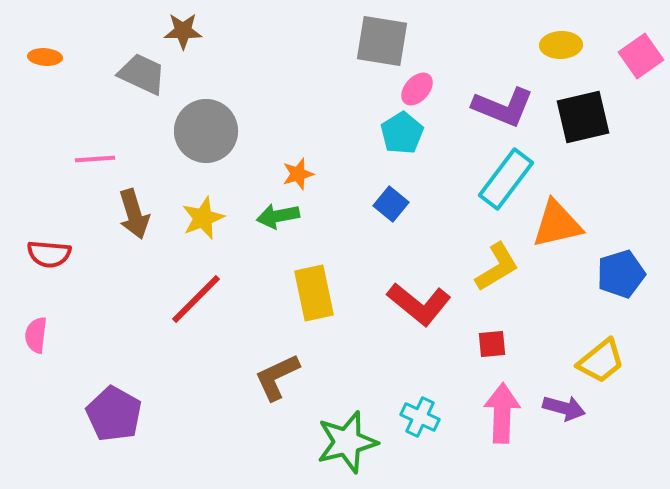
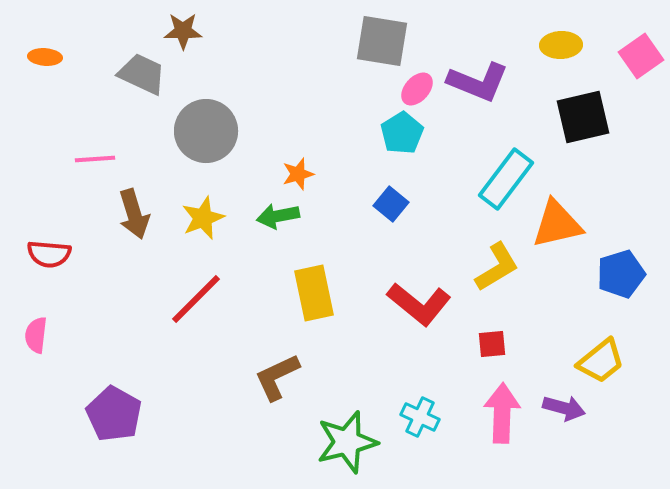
purple L-shape: moved 25 px left, 25 px up
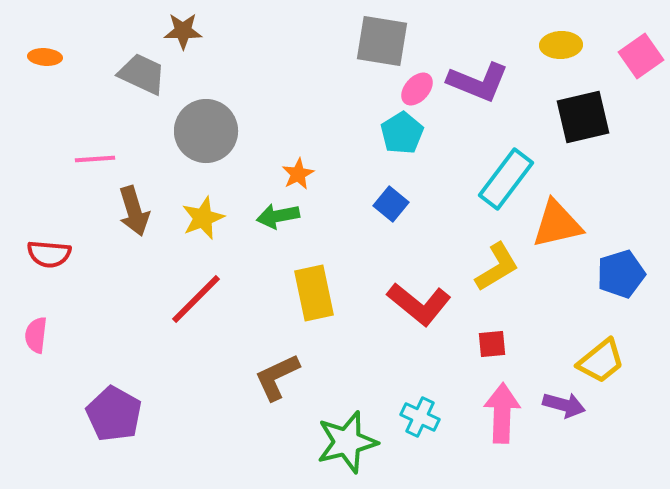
orange star: rotated 12 degrees counterclockwise
brown arrow: moved 3 px up
purple arrow: moved 3 px up
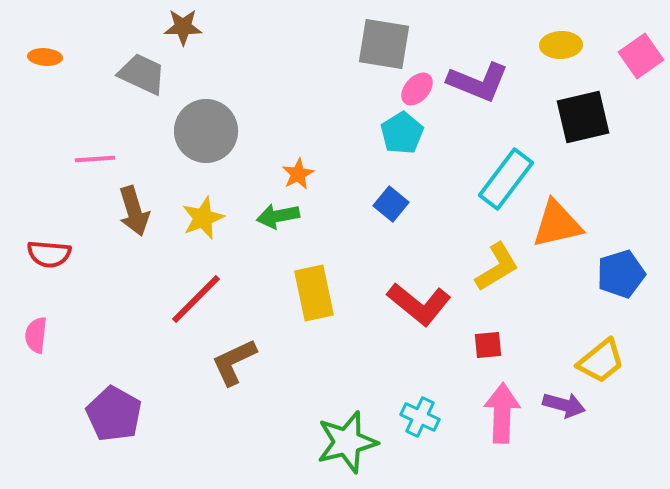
brown star: moved 4 px up
gray square: moved 2 px right, 3 px down
red square: moved 4 px left, 1 px down
brown L-shape: moved 43 px left, 15 px up
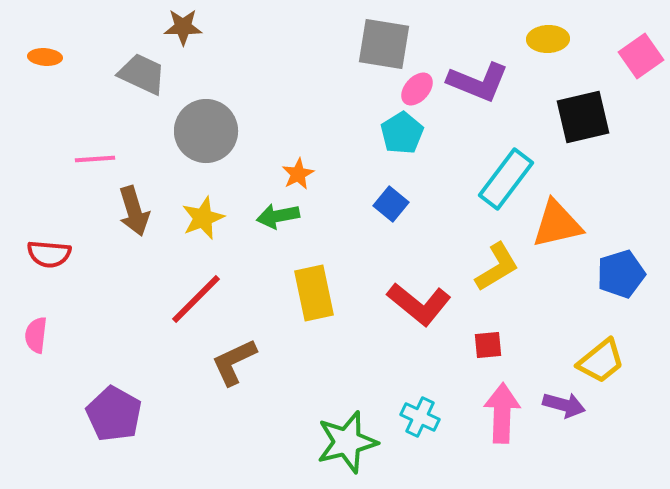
yellow ellipse: moved 13 px left, 6 px up
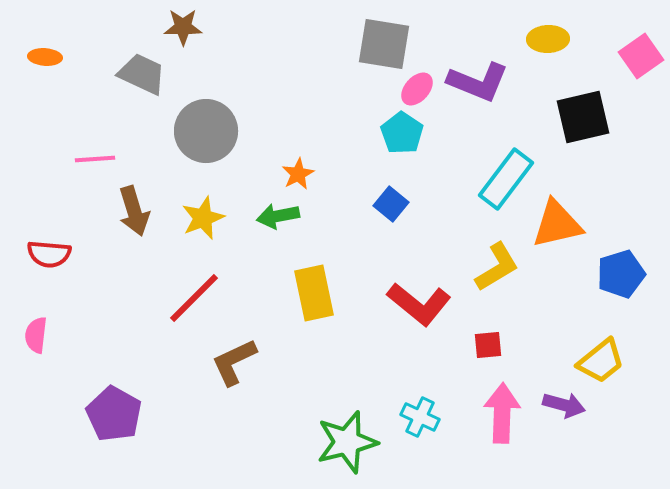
cyan pentagon: rotated 6 degrees counterclockwise
red line: moved 2 px left, 1 px up
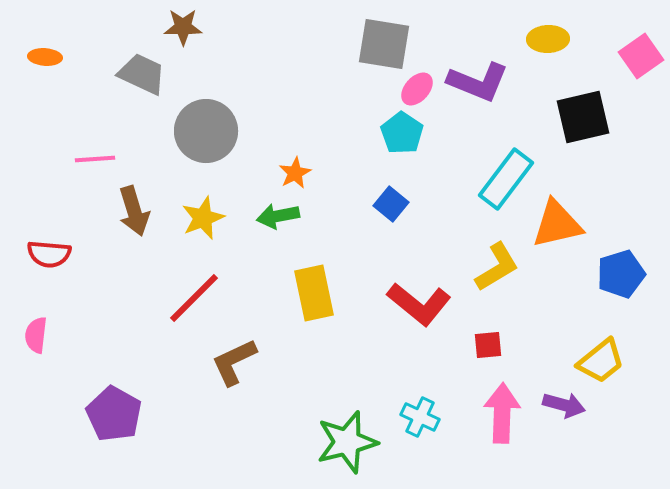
orange star: moved 3 px left, 1 px up
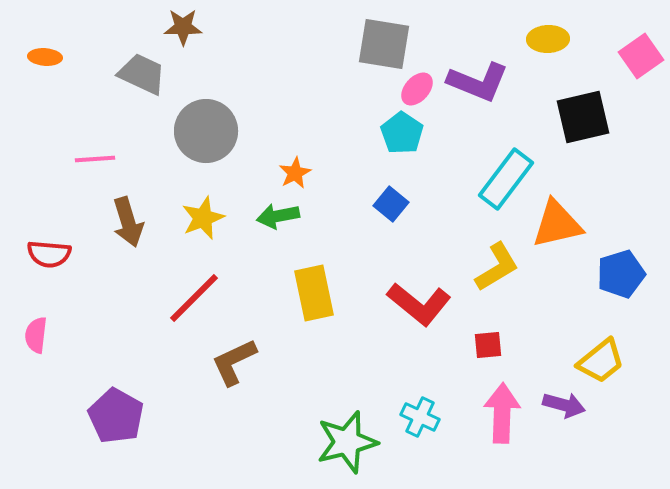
brown arrow: moved 6 px left, 11 px down
purple pentagon: moved 2 px right, 2 px down
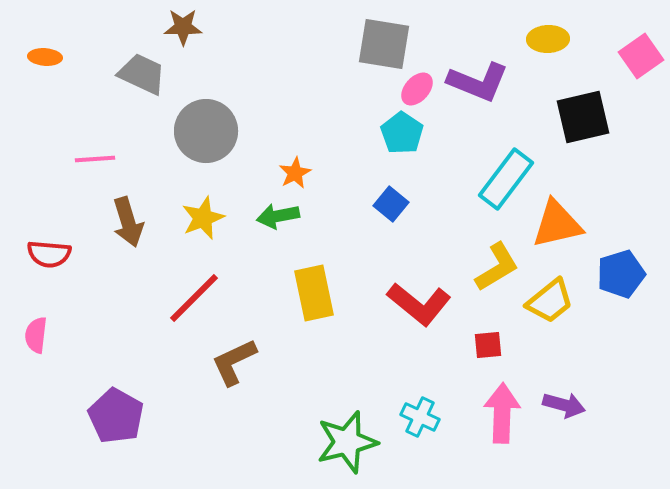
yellow trapezoid: moved 51 px left, 60 px up
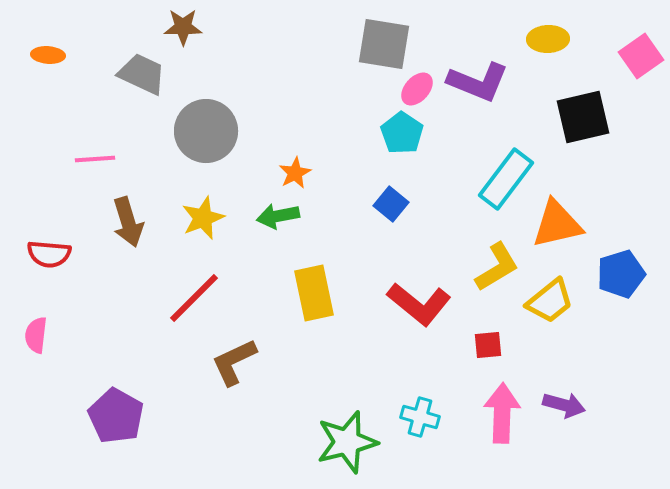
orange ellipse: moved 3 px right, 2 px up
cyan cross: rotated 9 degrees counterclockwise
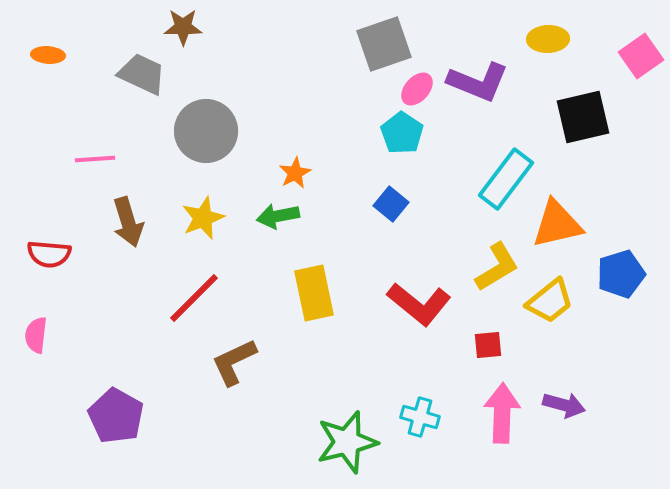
gray square: rotated 28 degrees counterclockwise
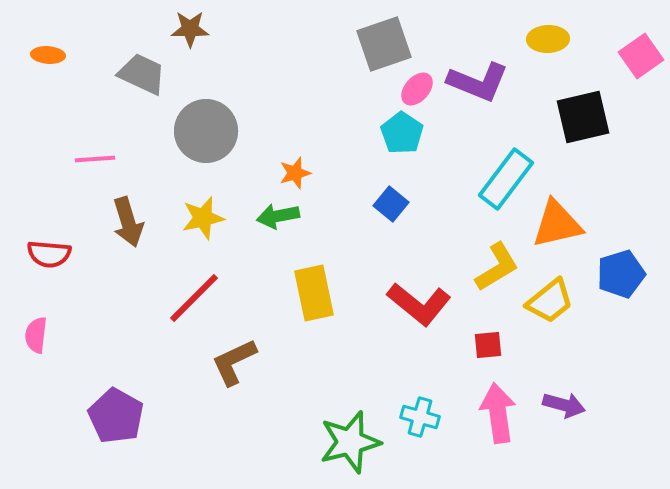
brown star: moved 7 px right, 2 px down
orange star: rotated 12 degrees clockwise
yellow star: rotated 9 degrees clockwise
pink arrow: moved 4 px left; rotated 10 degrees counterclockwise
green star: moved 3 px right
